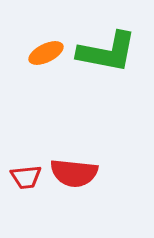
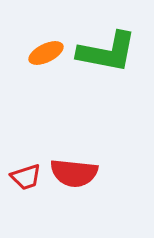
red trapezoid: rotated 12 degrees counterclockwise
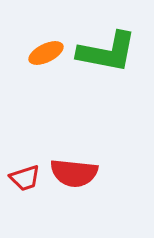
red trapezoid: moved 1 px left, 1 px down
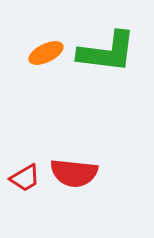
green L-shape: rotated 4 degrees counterclockwise
red trapezoid: rotated 12 degrees counterclockwise
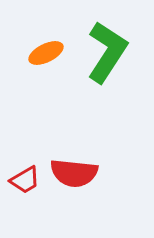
green L-shape: rotated 64 degrees counterclockwise
red trapezoid: moved 2 px down
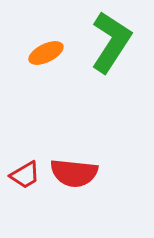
green L-shape: moved 4 px right, 10 px up
red trapezoid: moved 5 px up
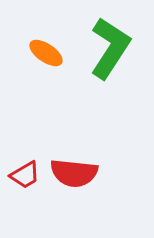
green L-shape: moved 1 px left, 6 px down
orange ellipse: rotated 60 degrees clockwise
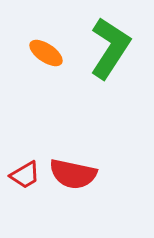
red semicircle: moved 1 px left, 1 px down; rotated 6 degrees clockwise
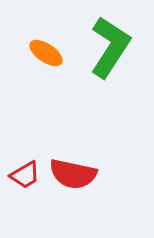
green L-shape: moved 1 px up
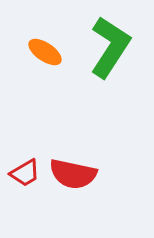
orange ellipse: moved 1 px left, 1 px up
red trapezoid: moved 2 px up
